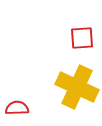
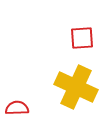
yellow cross: moved 1 px left
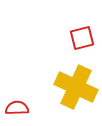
red square: rotated 10 degrees counterclockwise
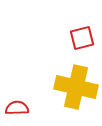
yellow cross: rotated 12 degrees counterclockwise
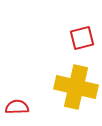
red semicircle: moved 1 px up
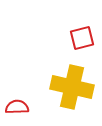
yellow cross: moved 4 px left
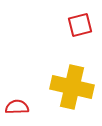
red square: moved 2 px left, 13 px up
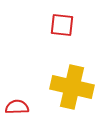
red square: moved 18 px left; rotated 20 degrees clockwise
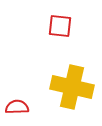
red square: moved 2 px left, 1 px down
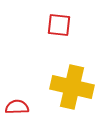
red square: moved 1 px left, 1 px up
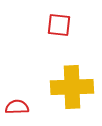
yellow cross: rotated 15 degrees counterclockwise
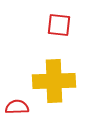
yellow cross: moved 18 px left, 6 px up
